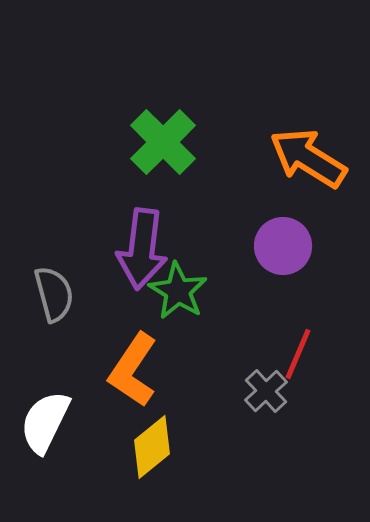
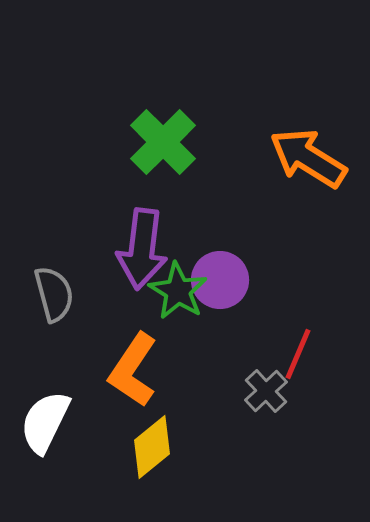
purple circle: moved 63 px left, 34 px down
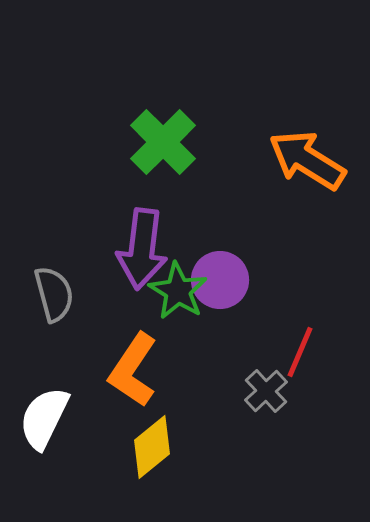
orange arrow: moved 1 px left, 2 px down
red line: moved 2 px right, 2 px up
white semicircle: moved 1 px left, 4 px up
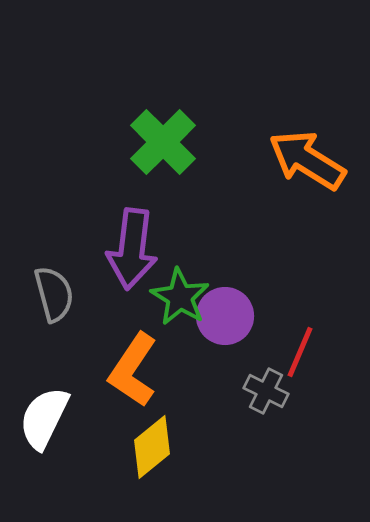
purple arrow: moved 10 px left
purple circle: moved 5 px right, 36 px down
green star: moved 2 px right, 6 px down
gray cross: rotated 21 degrees counterclockwise
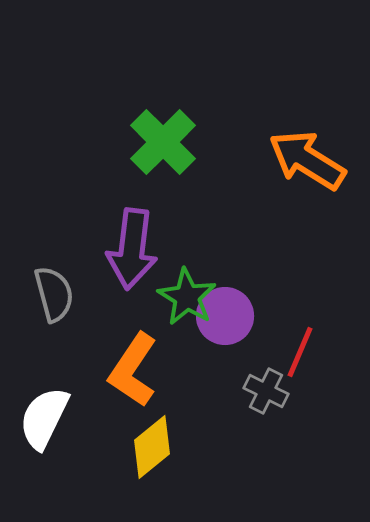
green star: moved 7 px right
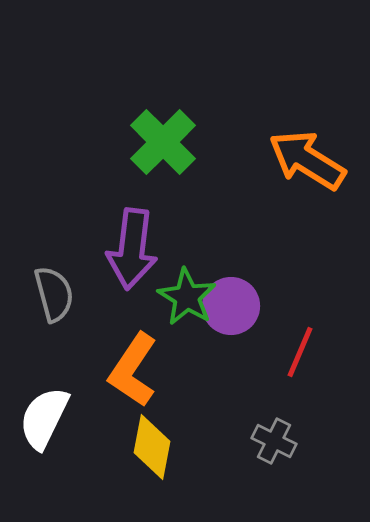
purple circle: moved 6 px right, 10 px up
gray cross: moved 8 px right, 50 px down
yellow diamond: rotated 40 degrees counterclockwise
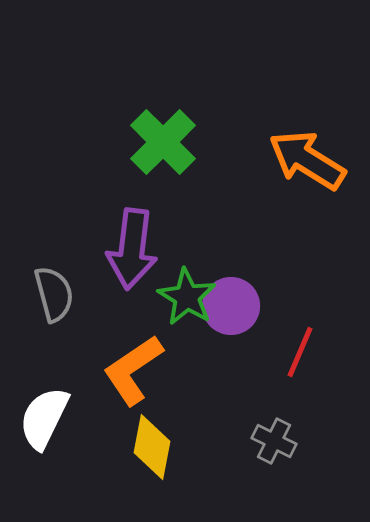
orange L-shape: rotated 22 degrees clockwise
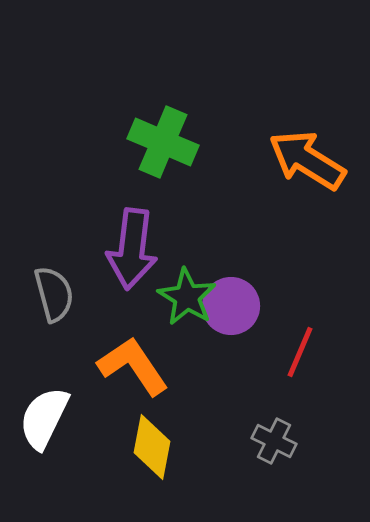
green cross: rotated 22 degrees counterclockwise
orange L-shape: moved 4 px up; rotated 90 degrees clockwise
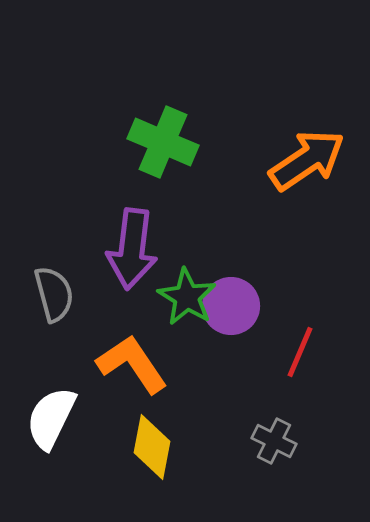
orange arrow: rotated 114 degrees clockwise
orange L-shape: moved 1 px left, 2 px up
white semicircle: moved 7 px right
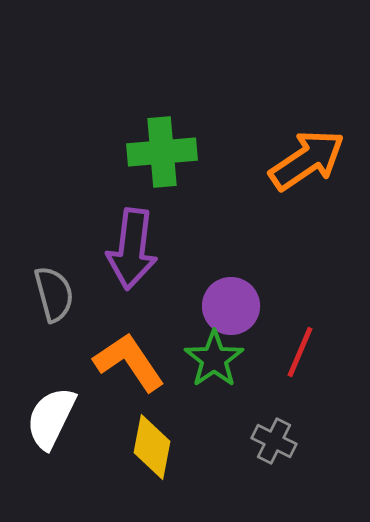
green cross: moved 1 px left, 10 px down; rotated 28 degrees counterclockwise
green star: moved 27 px right, 62 px down; rotated 6 degrees clockwise
orange L-shape: moved 3 px left, 2 px up
